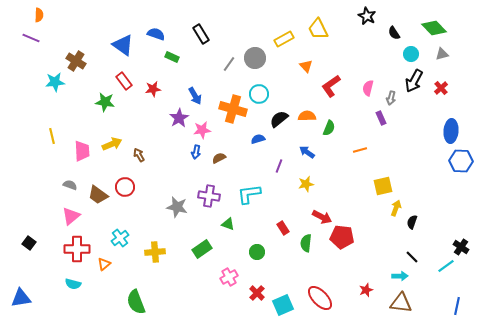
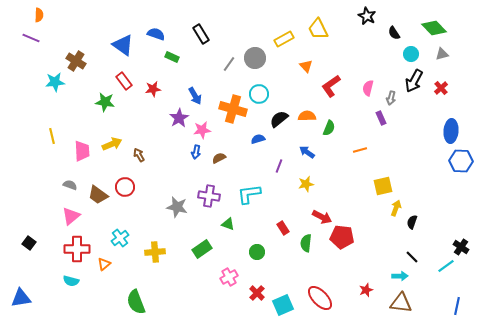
cyan semicircle at (73, 284): moved 2 px left, 3 px up
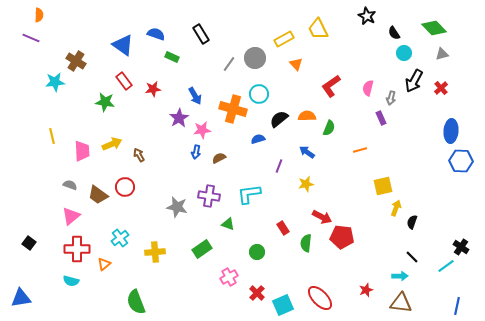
cyan circle at (411, 54): moved 7 px left, 1 px up
orange triangle at (306, 66): moved 10 px left, 2 px up
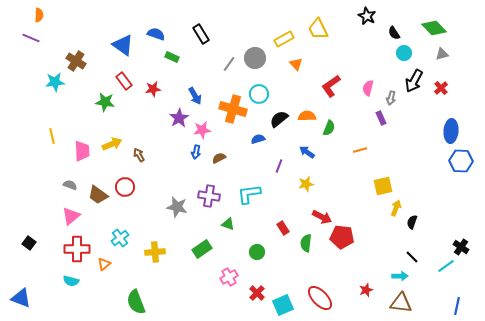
blue triangle at (21, 298): rotated 30 degrees clockwise
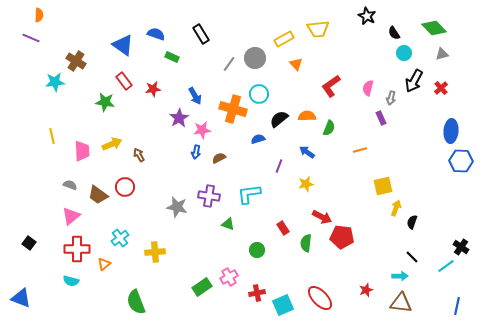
yellow trapezoid at (318, 29): rotated 70 degrees counterclockwise
green rectangle at (202, 249): moved 38 px down
green circle at (257, 252): moved 2 px up
red cross at (257, 293): rotated 35 degrees clockwise
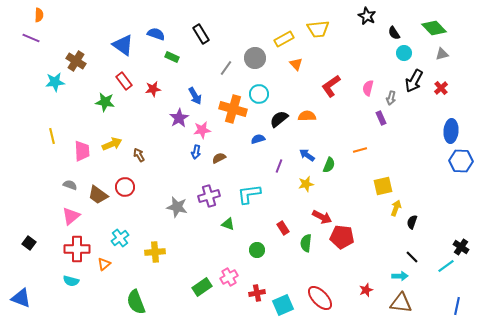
gray line at (229, 64): moved 3 px left, 4 px down
green semicircle at (329, 128): moved 37 px down
blue arrow at (307, 152): moved 3 px down
purple cross at (209, 196): rotated 25 degrees counterclockwise
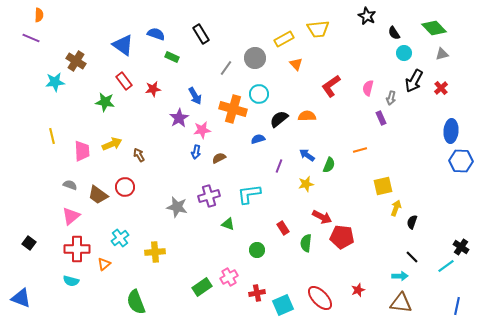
red star at (366, 290): moved 8 px left
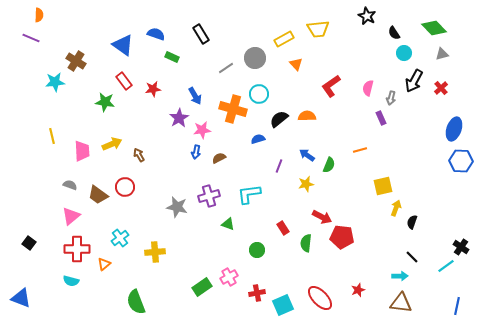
gray line at (226, 68): rotated 21 degrees clockwise
blue ellipse at (451, 131): moved 3 px right, 2 px up; rotated 15 degrees clockwise
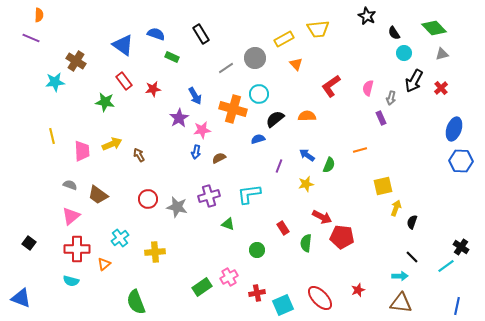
black semicircle at (279, 119): moved 4 px left
red circle at (125, 187): moved 23 px right, 12 px down
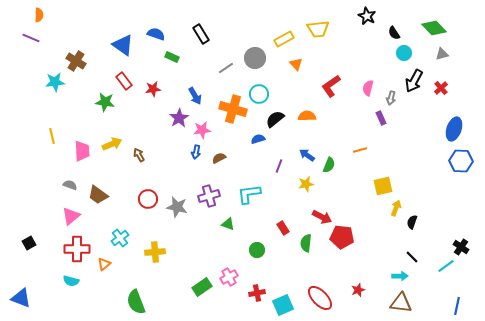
black square at (29, 243): rotated 24 degrees clockwise
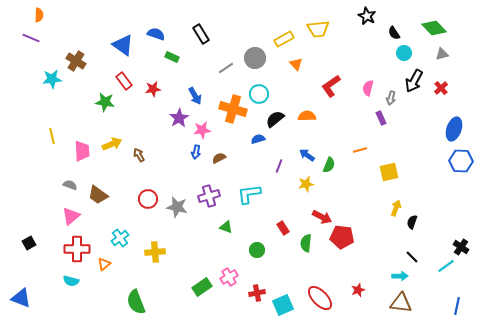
cyan star at (55, 82): moved 3 px left, 3 px up
yellow square at (383, 186): moved 6 px right, 14 px up
green triangle at (228, 224): moved 2 px left, 3 px down
